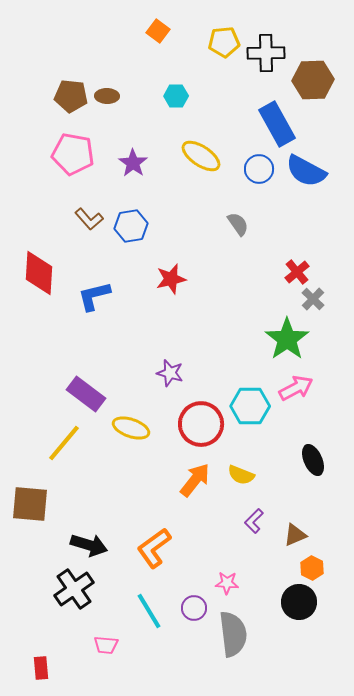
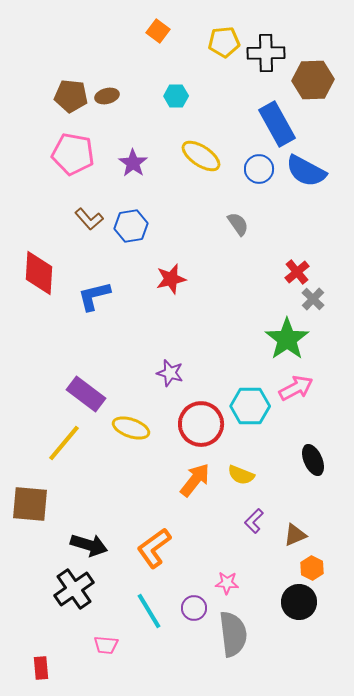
brown ellipse at (107, 96): rotated 15 degrees counterclockwise
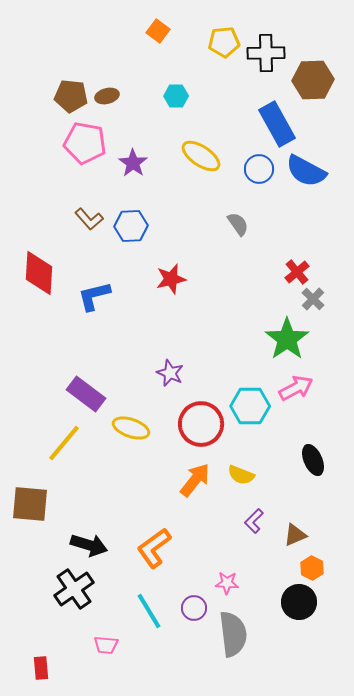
pink pentagon at (73, 154): moved 12 px right, 11 px up
blue hexagon at (131, 226): rotated 8 degrees clockwise
purple star at (170, 373): rotated 8 degrees clockwise
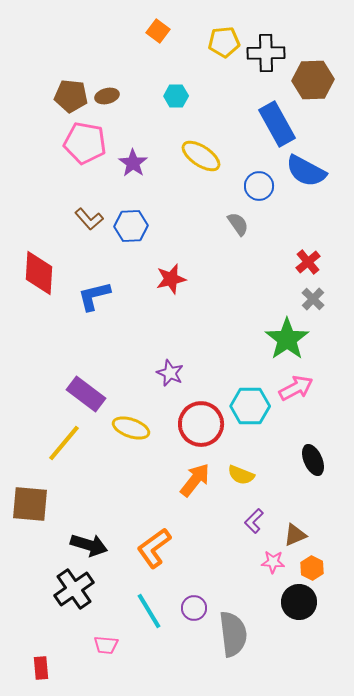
blue circle at (259, 169): moved 17 px down
red cross at (297, 272): moved 11 px right, 10 px up
pink star at (227, 583): moved 46 px right, 21 px up
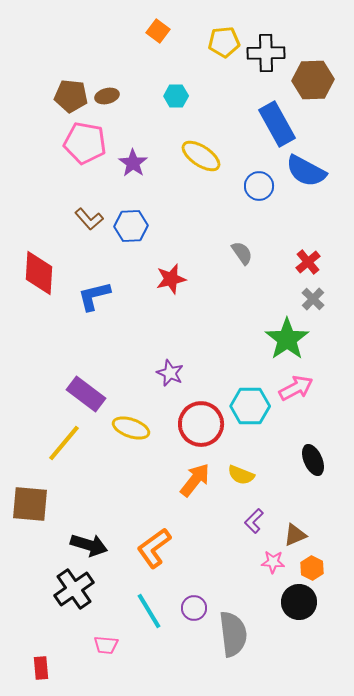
gray semicircle at (238, 224): moved 4 px right, 29 px down
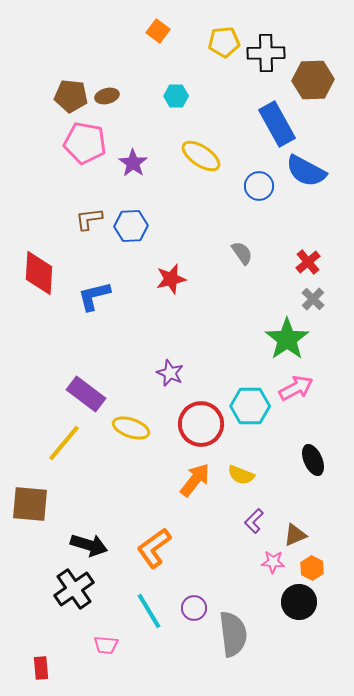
brown L-shape at (89, 219): rotated 124 degrees clockwise
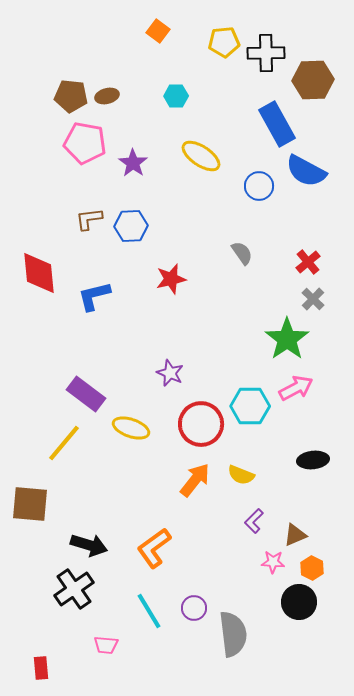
red diamond at (39, 273): rotated 9 degrees counterclockwise
black ellipse at (313, 460): rotated 72 degrees counterclockwise
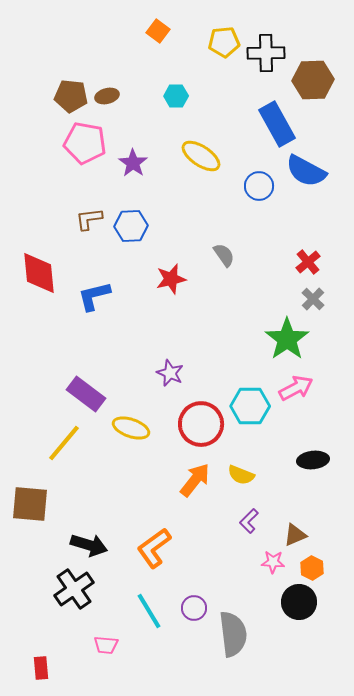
gray semicircle at (242, 253): moved 18 px left, 2 px down
purple L-shape at (254, 521): moved 5 px left
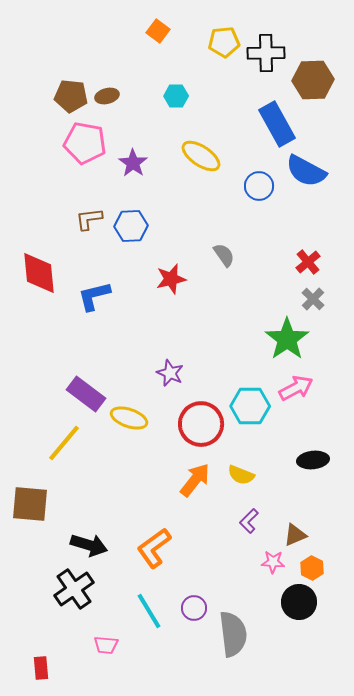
yellow ellipse at (131, 428): moved 2 px left, 10 px up
